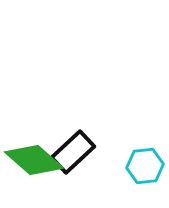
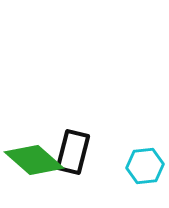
black rectangle: rotated 33 degrees counterclockwise
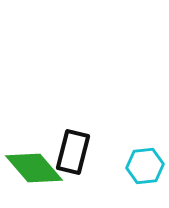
green diamond: moved 8 px down; rotated 8 degrees clockwise
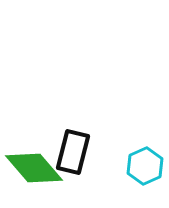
cyan hexagon: rotated 18 degrees counterclockwise
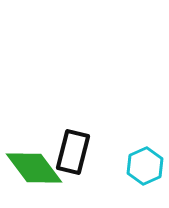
green diamond: rotated 4 degrees clockwise
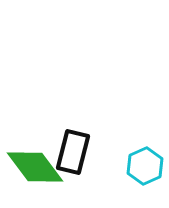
green diamond: moved 1 px right, 1 px up
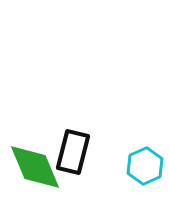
green diamond: rotated 14 degrees clockwise
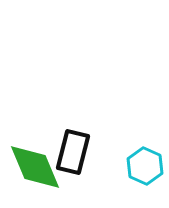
cyan hexagon: rotated 12 degrees counterclockwise
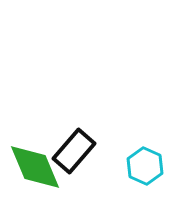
black rectangle: moved 1 px right, 1 px up; rotated 27 degrees clockwise
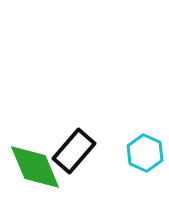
cyan hexagon: moved 13 px up
